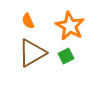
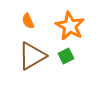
brown triangle: moved 3 px down
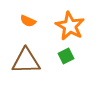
orange semicircle: rotated 42 degrees counterclockwise
brown triangle: moved 6 px left, 5 px down; rotated 28 degrees clockwise
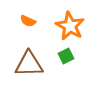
brown triangle: moved 3 px right, 3 px down
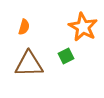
orange semicircle: moved 4 px left, 6 px down; rotated 98 degrees counterclockwise
orange star: moved 13 px right, 1 px down
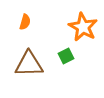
orange semicircle: moved 1 px right, 5 px up
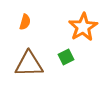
orange star: rotated 12 degrees clockwise
green square: moved 1 px down
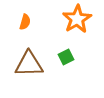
orange star: moved 6 px left, 8 px up
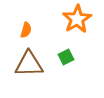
orange semicircle: moved 1 px right, 8 px down
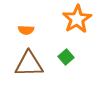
orange semicircle: rotated 77 degrees clockwise
green square: rotated 14 degrees counterclockwise
